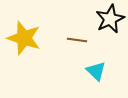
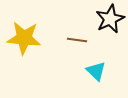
yellow star: rotated 12 degrees counterclockwise
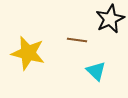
yellow star: moved 4 px right, 15 px down; rotated 8 degrees clockwise
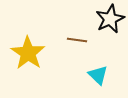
yellow star: rotated 20 degrees clockwise
cyan triangle: moved 2 px right, 4 px down
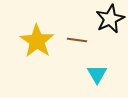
yellow star: moved 9 px right, 12 px up
cyan triangle: moved 1 px left, 1 px up; rotated 15 degrees clockwise
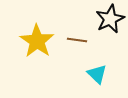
cyan triangle: rotated 15 degrees counterclockwise
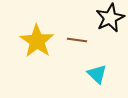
black star: moved 1 px up
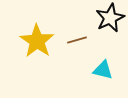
brown line: rotated 24 degrees counterclockwise
cyan triangle: moved 6 px right, 4 px up; rotated 30 degrees counterclockwise
